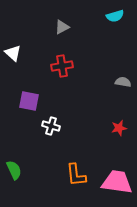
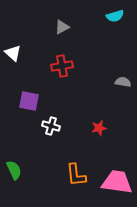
red star: moved 20 px left
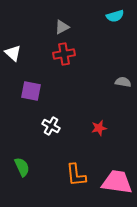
red cross: moved 2 px right, 12 px up
purple square: moved 2 px right, 10 px up
white cross: rotated 12 degrees clockwise
green semicircle: moved 8 px right, 3 px up
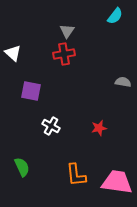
cyan semicircle: rotated 36 degrees counterclockwise
gray triangle: moved 5 px right, 4 px down; rotated 28 degrees counterclockwise
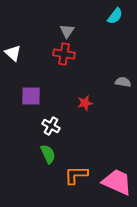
red cross: rotated 20 degrees clockwise
purple square: moved 5 px down; rotated 10 degrees counterclockwise
red star: moved 14 px left, 25 px up
green semicircle: moved 26 px right, 13 px up
orange L-shape: rotated 95 degrees clockwise
pink trapezoid: rotated 16 degrees clockwise
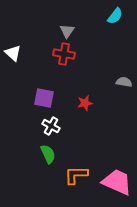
gray semicircle: moved 1 px right
purple square: moved 13 px right, 2 px down; rotated 10 degrees clockwise
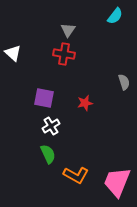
gray triangle: moved 1 px right, 1 px up
gray semicircle: rotated 63 degrees clockwise
white cross: rotated 30 degrees clockwise
orange L-shape: rotated 150 degrees counterclockwise
pink trapezoid: rotated 92 degrees counterclockwise
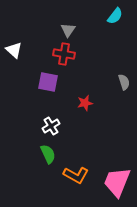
white triangle: moved 1 px right, 3 px up
purple square: moved 4 px right, 16 px up
